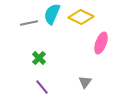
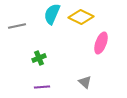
gray line: moved 12 px left, 3 px down
green cross: rotated 24 degrees clockwise
gray triangle: rotated 24 degrees counterclockwise
purple line: rotated 56 degrees counterclockwise
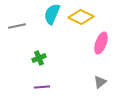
gray triangle: moved 15 px right; rotated 40 degrees clockwise
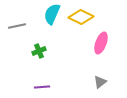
green cross: moved 7 px up
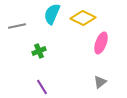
yellow diamond: moved 2 px right, 1 px down
purple line: rotated 63 degrees clockwise
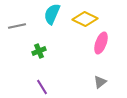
yellow diamond: moved 2 px right, 1 px down
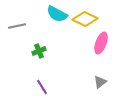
cyan semicircle: moved 5 px right; rotated 85 degrees counterclockwise
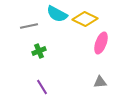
gray line: moved 12 px right
gray triangle: rotated 32 degrees clockwise
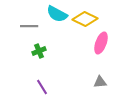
gray line: rotated 12 degrees clockwise
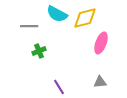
yellow diamond: moved 1 px up; rotated 40 degrees counterclockwise
purple line: moved 17 px right
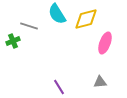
cyan semicircle: rotated 30 degrees clockwise
yellow diamond: moved 1 px right, 1 px down
gray line: rotated 18 degrees clockwise
pink ellipse: moved 4 px right
green cross: moved 26 px left, 10 px up
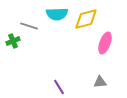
cyan semicircle: rotated 60 degrees counterclockwise
